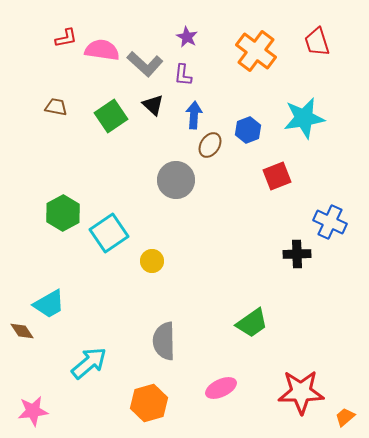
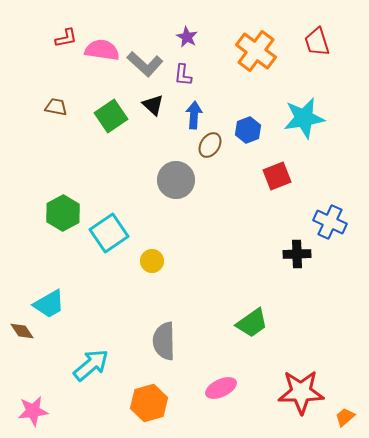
cyan arrow: moved 2 px right, 2 px down
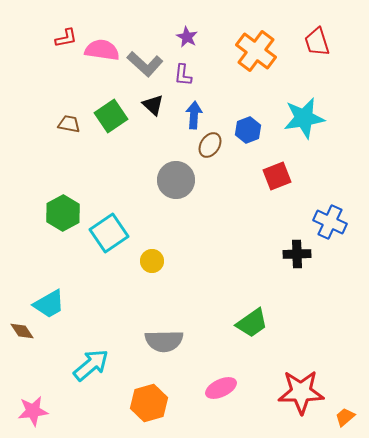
brown trapezoid: moved 13 px right, 17 px down
gray semicircle: rotated 90 degrees counterclockwise
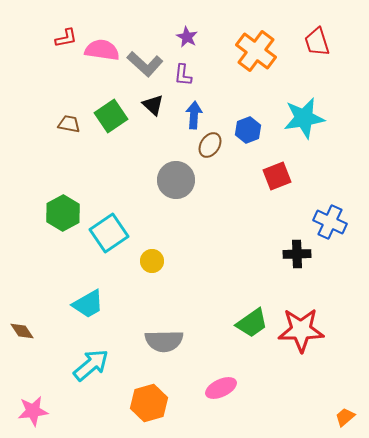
cyan trapezoid: moved 39 px right
red star: moved 62 px up
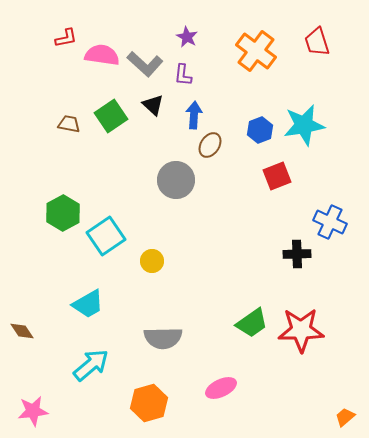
pink semicircle: moved 5 px down
cyan star: moved 7 px down
blue hexagon: moved 12 px right
cyan square: moved 3 px left, 3 px down
gray semicircle: moved 1 px left, 3 px up
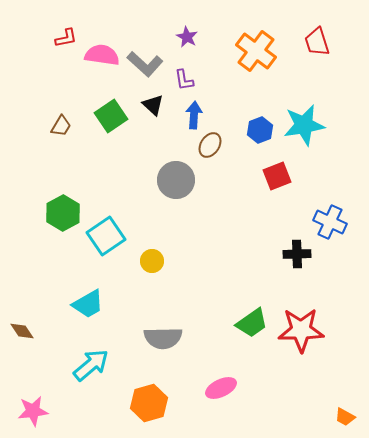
purple L-shape: moved 1 px right, 5 px down; rotated 15 degrees counterclockwise
brown trapezoid: moved 8 px left, 2 px down; rotated 110 degrees clockwise
orange trapezoid: rotated 110 degrees counterclockwise
